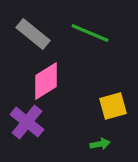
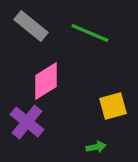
gray rectangle: moved 2 px left, 8 px up
green arrow: moved 4 px left, 3 px down
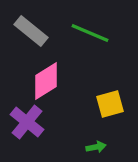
gray rectangle: moved 5 px down
yellow square: moved 3 px left, 2 px up
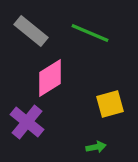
pink diamond: moved 4 px right, 3 px up
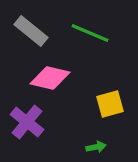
pink diamond: rotated 45 degrees clockwise
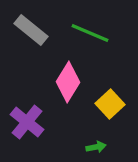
gray rectangle: moved 1 px up
pink diamond: moved 18 px right, 4 px down; rotated 72 degrees counterclockwise
yellow square: rotated 28 degrees counterclockwise
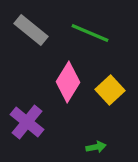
yellow square: moved 14 px up
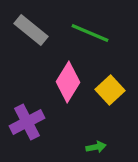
purple cross: rotated 24 degrees clockwise
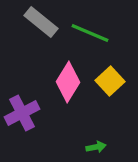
gray rectangle: moved 10 px right, 8 px up
yellow square: moved 9 px up
purple cross: moved 5 px left, 9 px up
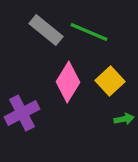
gray rectangle: moved 5 px right, 8 px down
green line: moved 1 px left, 1 px up
green arrow: moved 28 px right, 28 px up
